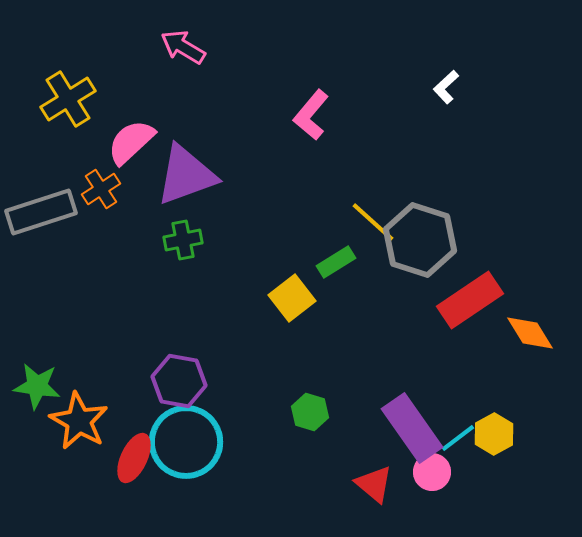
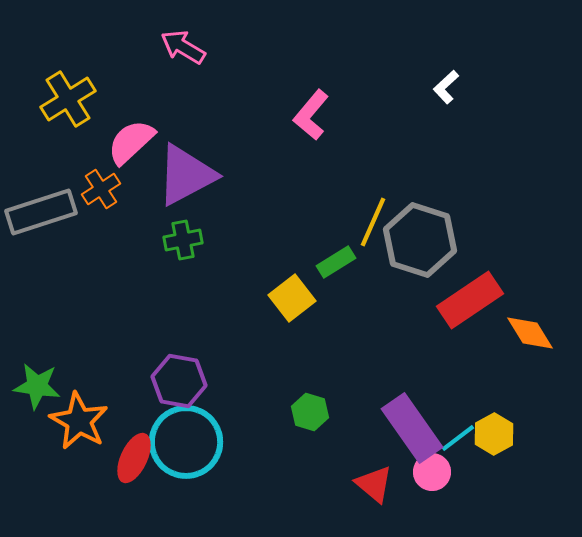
purple triangle: rotated 8 degrees counterclockwise
yellow line: rotated 72 degrees clockwise
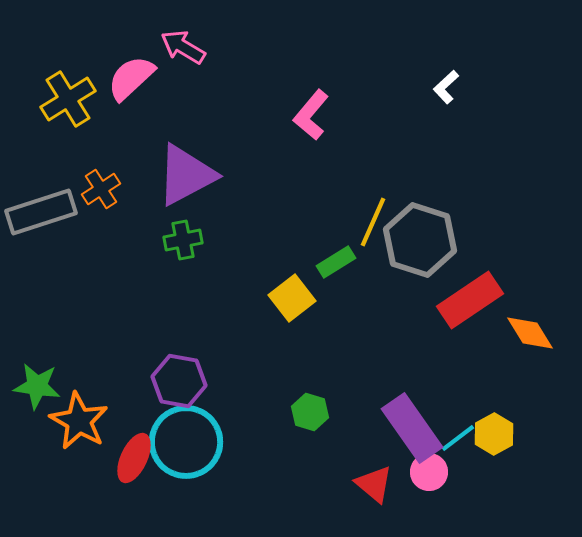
pink semicircle: moved 64 px up
pink circle: moved 3 px left
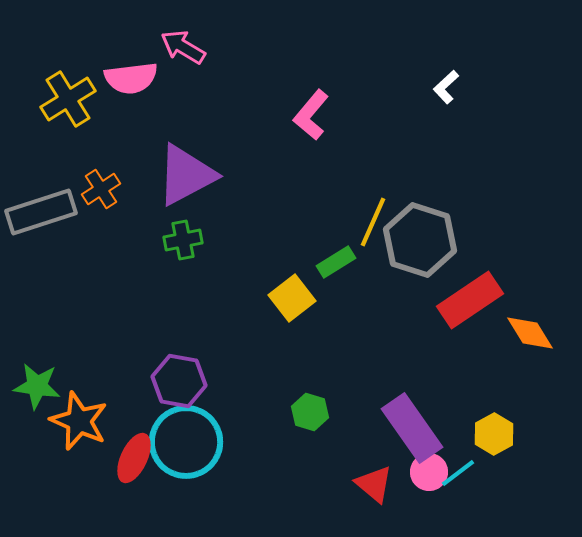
pink semicircle: rotated 144 degrees counterclockwise
orange star: rotated 6 degrees counterclockwise
cyan line: moved 35 px down
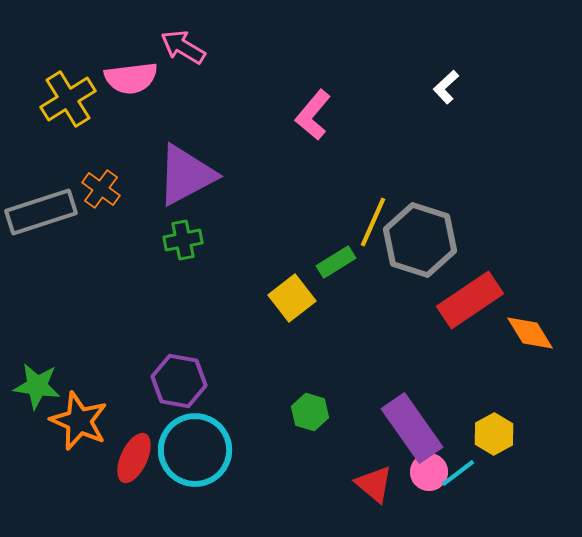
pink L-shape: moved 2 px right
orange cross: rotated 21 degrees counterclockwise
cyan circle: moved 9 px right, 8 px down
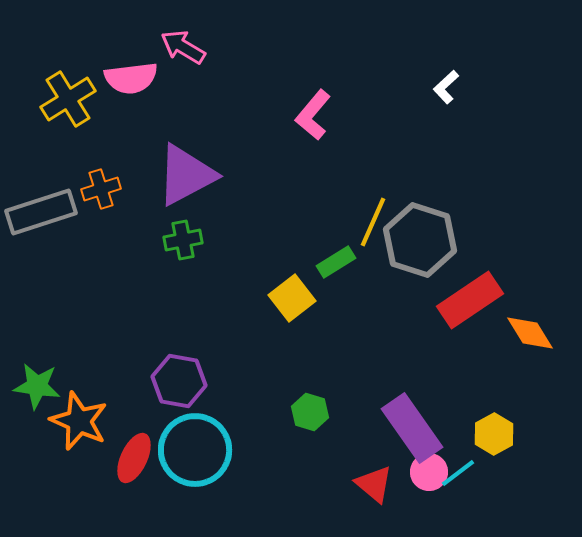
orange cross: rotated 36 degrees clockwise
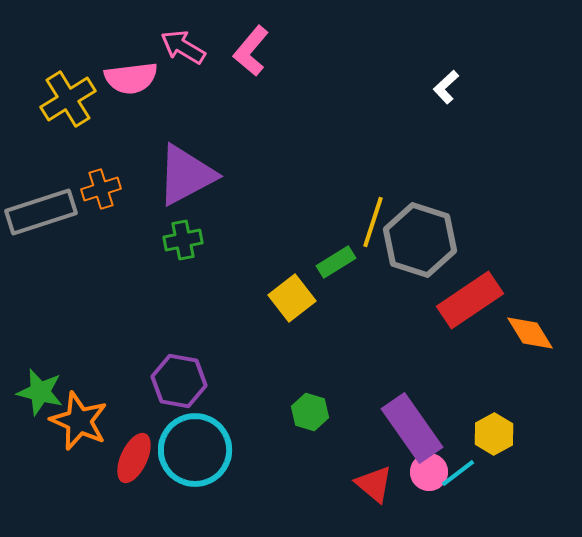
pink L-shape: moved 62 px left, 64 px up
yellow line: rotated 6 degrees counterclockwise
green star: moved 3 px right, 6 px down; rotated 6 degrees clockwise
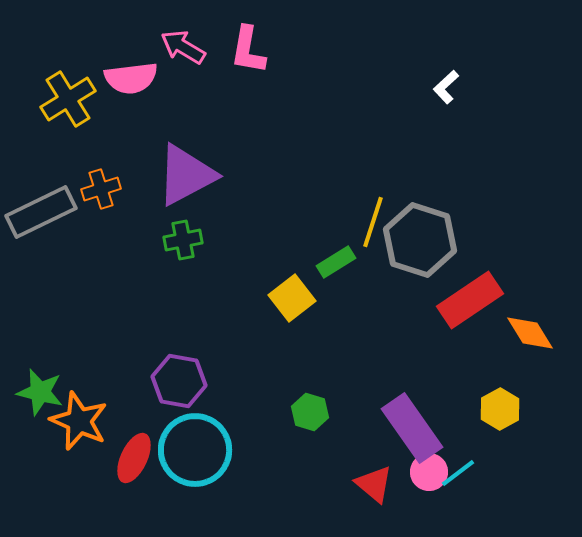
pink L-shape: moved 3 px left, 1 px up; rotated 30 degrees counterclockwise
gray rectangle: rotated 8 degrees counterclockwise
yellow hexagon: moved 6 px right, 25 px up
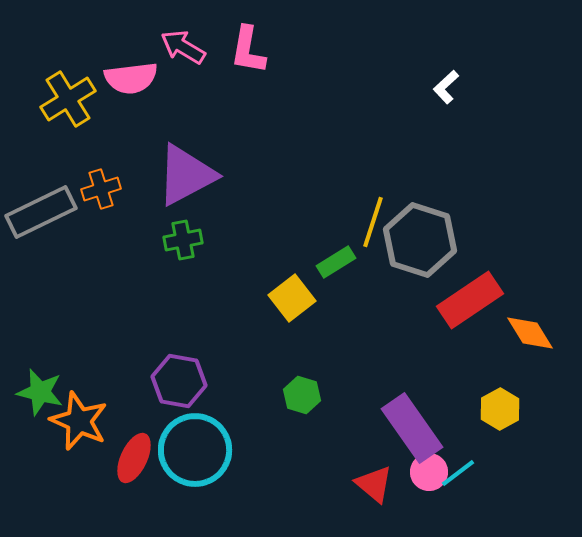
green hexagon: moved 8 px left, 17 px up
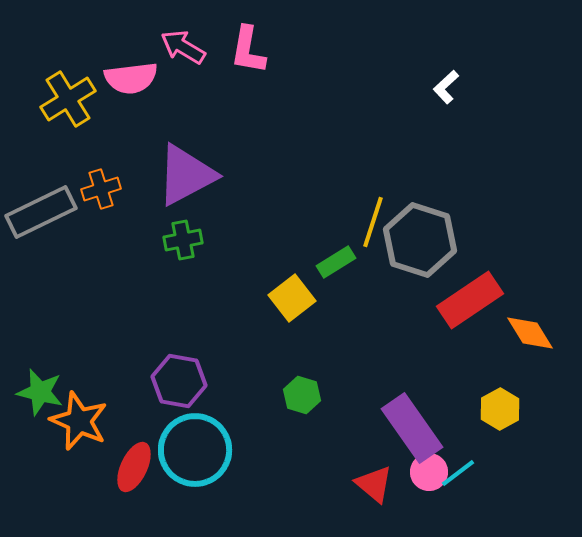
red ellipse: moved 9 px down
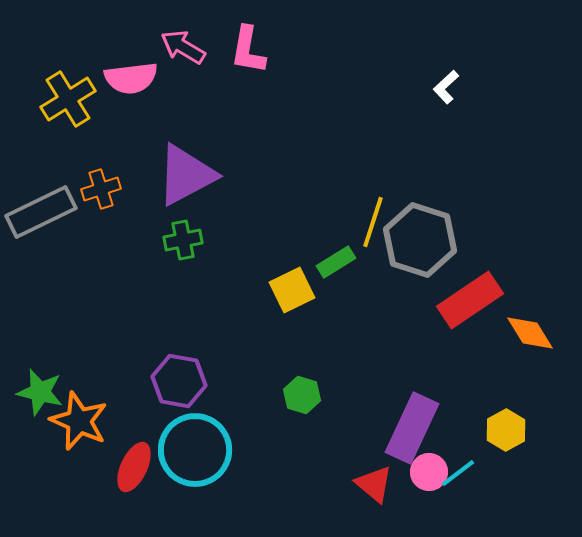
yellow square: moved 8 px up; rotated 12 degrees clockwise
yellow hexagon: moved 6 px right, 21 px down
purple rectangle: rotated 60 degrees clockwise
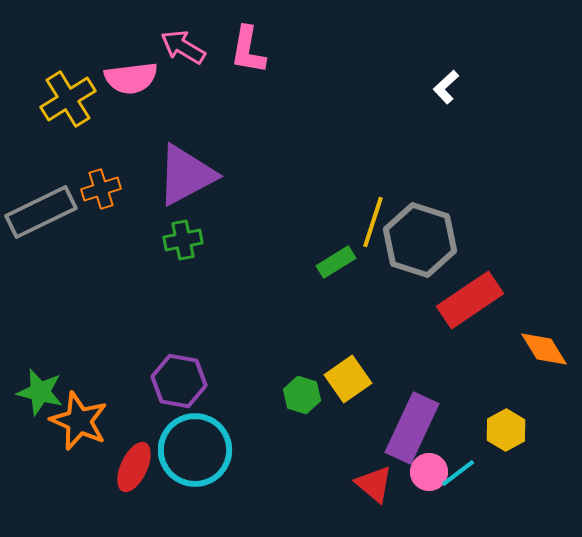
yellow square: moved 56 px right, 89 px down; rotated 9 degrees counterclockwise
orange diamond: moved 14 px right, 16 px down
